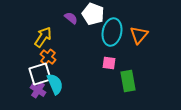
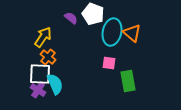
orange triangle: moved 7 px left, 2 px up; rotated 30 degrees counterclockwise
white square: rotated 20 degrees clockwise
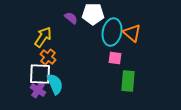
white pentagon: rotated 20 degrees counterclockwise
pink square: moved 6 px right, 5 px up
green rectangle: rotated 15 degrees clockwise
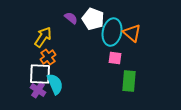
white pentagon: moved 5 px down; rotated 20 degrees clockwise
orange cross: rotated 14 degrees clockwise
green rectangle: moved 1 px right
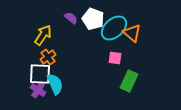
cyan ellipse: moved 2 px right, 4 px up; rotated 36 degrees clockwise
yellow arrow: moved 2 px up
green rectangle: rotated 20 degrees clockwise
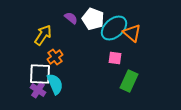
orange cross: moved 7 px right
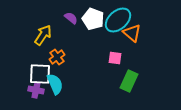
cyan ellipse: moved 4 px right, 8 px up
orange cross: moved 2 px right
purple cross: moved 2 px left; rotated 21 degrees counterclockwise
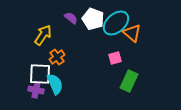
cyan ellipse: moved 2 px left, 3 px down
pink square: rotated 24 degrees counterclockwise
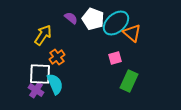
purple cross: rotated 21 degrees clockwise
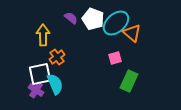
yellow arrow: rotated 35 degrees counterclockwise
white square: rotated 15 degrees counterclockwise
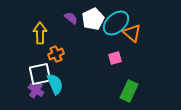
white pentagon: rotated 25 degrees clockwise
yellow arrow: moved 3 px left, 2 px up
orange cross: moved 1 px left, 3 px up; rotated 14 degrees clockwise
green rectangle: moved 10 px down
